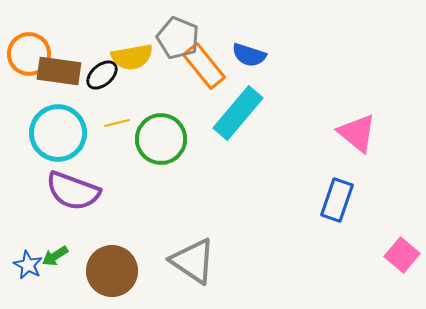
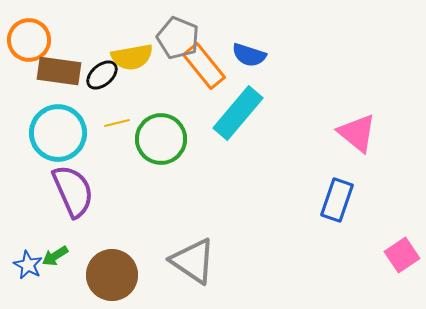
orange circle: moved 14 px up
purple semicircle: rotated 134 degrees counterclockwise
pink square: rotated 16 degrees clockwise
brown circle: moved 4 px down
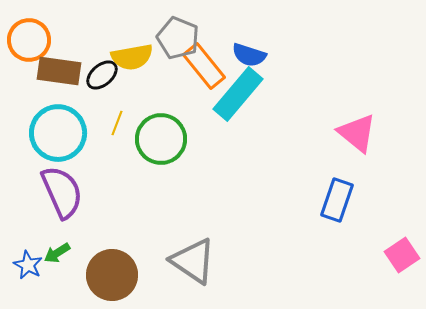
cyan rectangle: moved 19 px up
yellow line: rotated 55 degrees counterclockwise
purple semicircle: moved 11 px left, 1 px down
green arrow: moved 2 px right, 3 px up
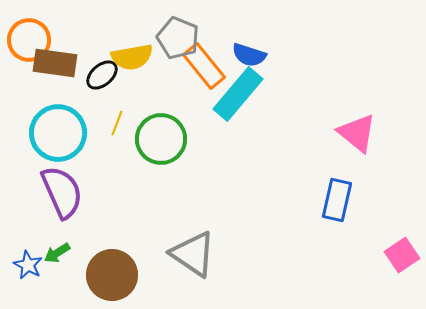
brown rectangle: moved 4 px left, 8 px up
blue rectangle: rotated 6 degrees counterclockwise
gray triangle: moved 7 px up
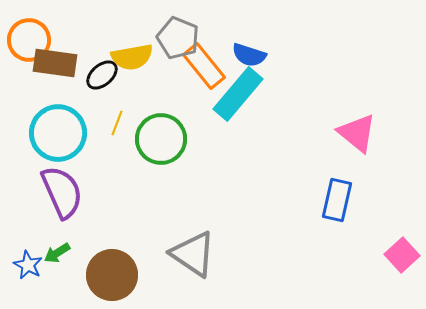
pink square: rotated 8 degrees counterclockwise
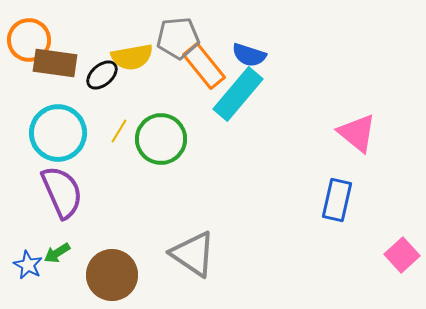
gray pentagon: rotated 27 degrees counterclockwise
yellow line: moved 2 px right, 8 px down; rotated 10 degrees clockwise
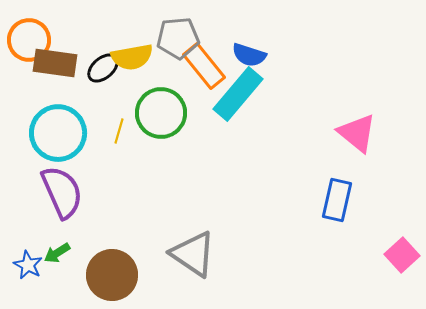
black ellipse: moved 1 px right, 7 px up
yellow line: rotated 15 degrees counterclockwise
green circle: moved 26 px up
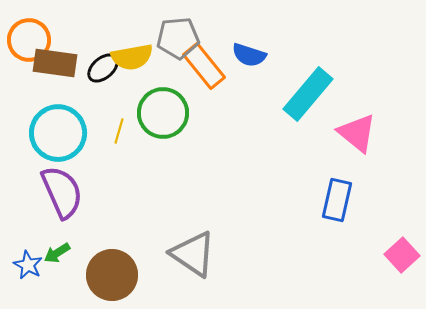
cyan rectangle: moved 70 px right
green circle: moved 2 px right
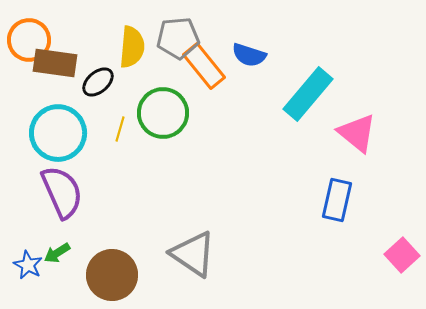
yellow semicircle: moved 10 px up; rotated 75 degrees counterclockwise
black ellipse: moved 5 px left, 14 px down
yellow line: moved 1 px right, 2 px up
